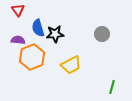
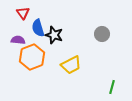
red triangle: moved 5 px right, 3 px down
black star: moved 1 px left, 1 px down; rotated 24 degrees clockwise
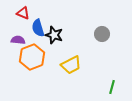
red triangle: rotated 32 degrees counterclockwise
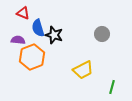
yellow trapezoid: moved 12 px right, 5 px down
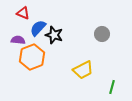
blue semicircle: rotated 60 degrees clockwise
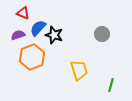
purple semicircle: moved 5 px up; rotated 24 degrees counterclockwise
yellow trapezoid: moved 4 px left; rotated 80 degrees counterclockwise
green line: moved 1 px left, 2 px up
